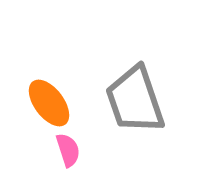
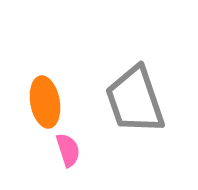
orange ellipse: moved 4 px left, 1 px up; rotated 27 degrees clockwise
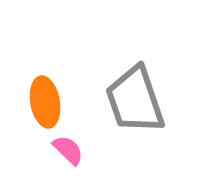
pink semicircle: rotated 28 degrees counterclockwise
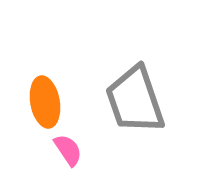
pink semicircle: rotated 12 degrees clockwise
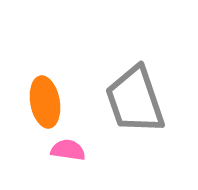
pink semicircle: rotated 48 degrees counterclockwise
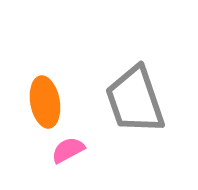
pink semicircle: rotated 36 degrees counterclockwise
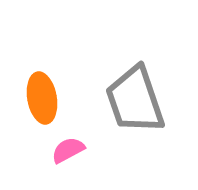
orange ellipse: moved 3 px left, 4 px up
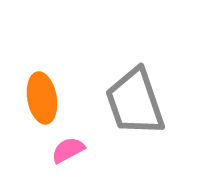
gray trapezoid: moved 2 px down
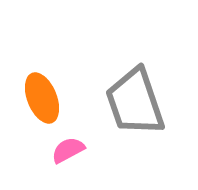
orange ellipse: rotated 12 degrees counterclockwise
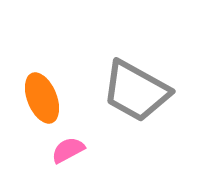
gray trapezoid: moved 1 px right, 11 px up; rotated 42 degrees counterclockwise
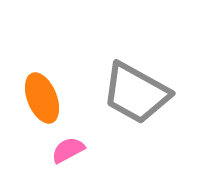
gray trapezoid: moved 2 px down
